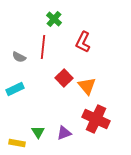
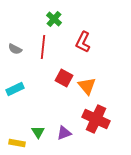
gray semicircle: moved 4 px left, 8 px up
red square: rotated 18 degrees counterclockwise
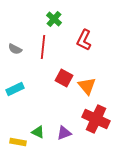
red L-shape: moved 1 px right, 2 px up
green triangle: rotated 32 degrees counterclockwise
yellow rectangle: moved 1 px right, 1 px up
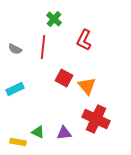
purple triangle: rotated 14 degrees clockwise
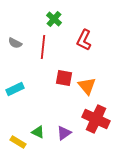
gray semicircle: moved 6 px up
red square: rotated 18 degrees counterclockwise
purple triangle: rotated 28 degrees counterclockwise
yellow rectangle: rotated 21 degrees clockwise
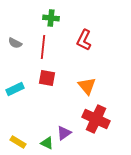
green cross: moved 3 px left, 1 px up; rotated 35 degrees counterclockwise
red square: moved 17 px left
green triangle: moved 9 px right, 11 px down
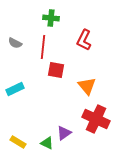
red square: moved 9 px right, 8 px up
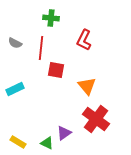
red line: moved 2 px left, 1 px down
red cross: rotated 12 degrees clockwise
